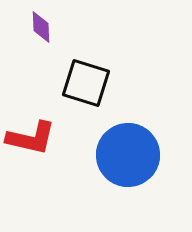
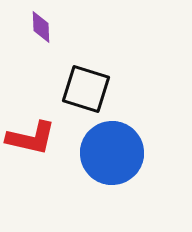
black square: moved 6 px down
blue circle: moved 16 px left, 2 px up
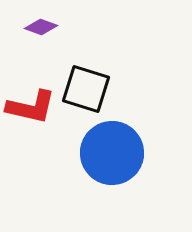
purple diamond: rotated 68 degrees counterclockwise
red L-shape: moved 31 px up
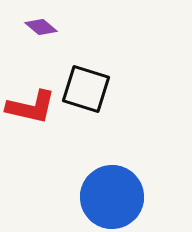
purple diamond: rotated 20 degrees clockwise
blue circle: moved 44 px down
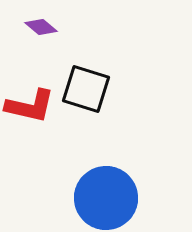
red L-shape: moved 1 px left, 1 px up
blue circle: moved 6 px left, 1 px down
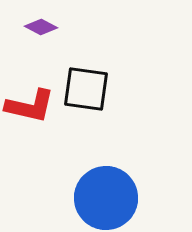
purple diamond: rotated 12 degrees counterclockwise
black square: rotated 9 degrees counterclockwise
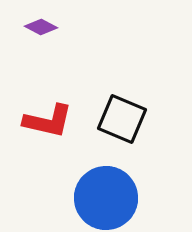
black square: moved 36 px right, 30 px down; rotated 15 degrees clockwise
red L-shape: moved 18 px right, 15 px down
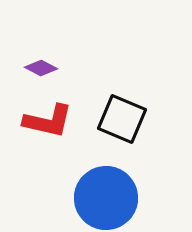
purple diamond: moved 41 px down
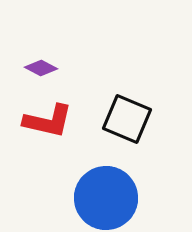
black square: moved 5 px right
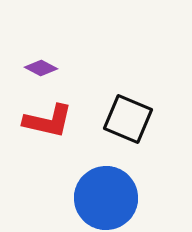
black square: moved 1 px right
